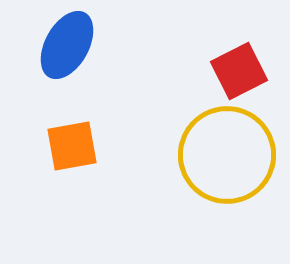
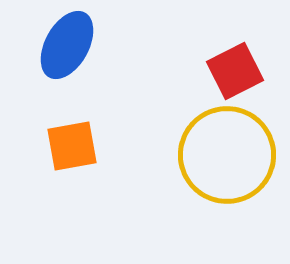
red square: moved 4 px left
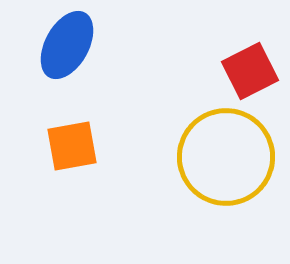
red square: moved 15 px right
yellow circle: moved 1 px left, 2 px down
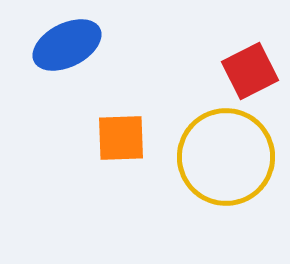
blue ellipse: rotated 34 degrees clockwise
orange square: moved 49 px right, 8 px up; rotated 8 degrees clockwise
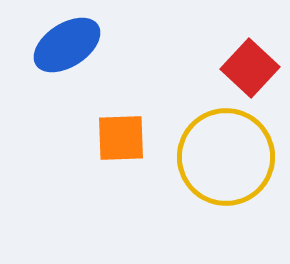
blue ellipse: rotated 6 degrees counterclockwise
red square: moved 3 px up; rotated 20 degrees counterclockwise
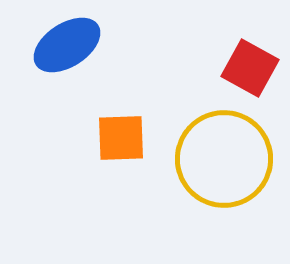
red square: rotated 14 degrees counterclockwise
yellow circle: moved 2 px left, 2 px down
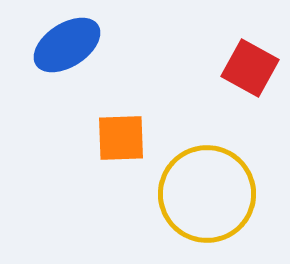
yellow circle: moved 17 px left, 35 px down
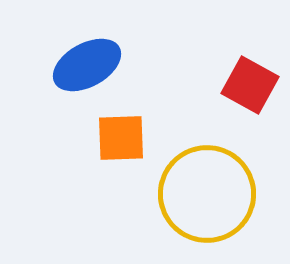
blue ellipse: moved 20 px right, 20 px down; rotated 4 degrees clockwise
red square: moved 17 px down
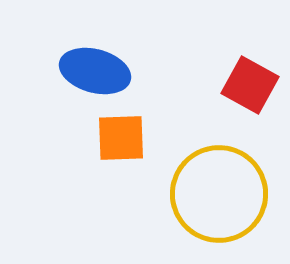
blue ellipse: moved 8 px right, 6 px down; rotated 44 degrees clockwise
yellow circle: moved 12 px right
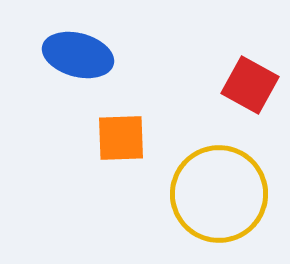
blue ellipse: moved 17 px left, 16 px up
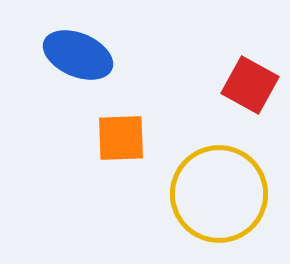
blue ellipse: rotated 8 degrees clockwise
